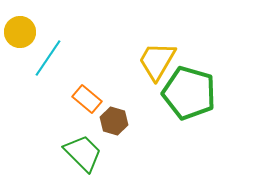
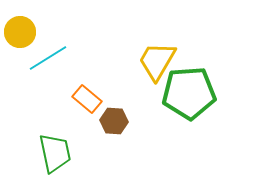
cyan line: rotated 24 degrees clockwise
green pentagon: rotated 20 degrees counterclockwise
brown hexagon: rotated 12 degrees counterclockwise
green trapezoid: moved 28 px left; rotated 33 degrees clockwise
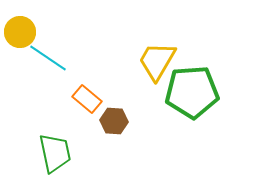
cyan line: rotated 66 degrees clockwise
green pentagon: moved 3 px right, 1 px up
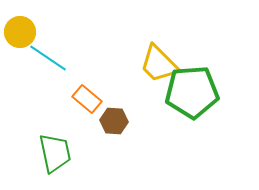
yellow trapezoid: moved 2 px right, 3 px down; rotated 75 degrees counterclockwise
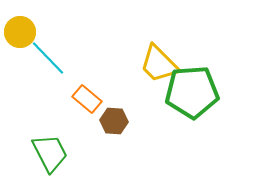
cyan line: rotated 12 degrees clockwise
green trapezoid: moved 5 px left; rotated 15 degrees counterclockwise
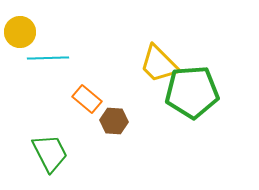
cyan line: rotated 48 degrees counterclockwise
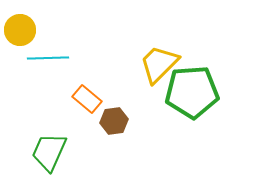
yellow circle: moved 2 px up
yellow trapezoid: rotated 90 degrees clockwise
brown hexagon: rotated 12 degrees counterclockwise
green trapezoid: moved 1 px left, 1 px up; rotated 129 degrees counterclockwise
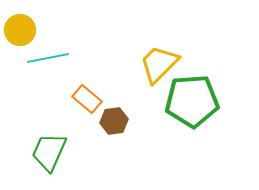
cyan line: rotated 9 degrees counterclockwise
green pentagon: moved 9 px down
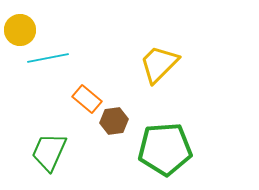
green pentagon: moved 27 px left, 48 px down
